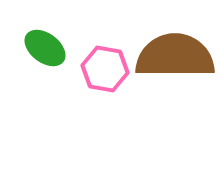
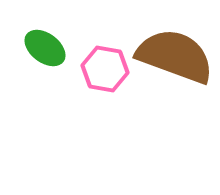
brown semicircle: rotated 20 degrees clockwise
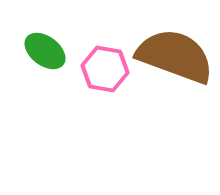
green ellipse: moved 3 px down
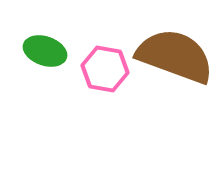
green ellipse: rotated 18 degrees counterclockwise
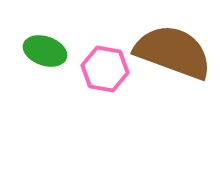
brown semicircle: moved 2 px left, 4 px up
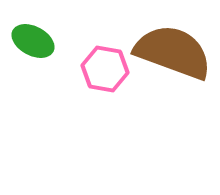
green ellipse: moved 12 px left, 10 px up; rotated 9 degrees clockwise
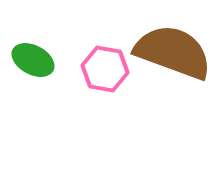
green ellipse: moved 19 px down
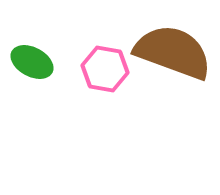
green ellipse: moved 1 px left, 2 px down
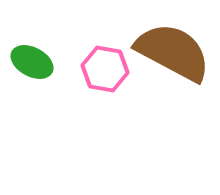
brown semicircle: rotated 8 degrees clockwise
